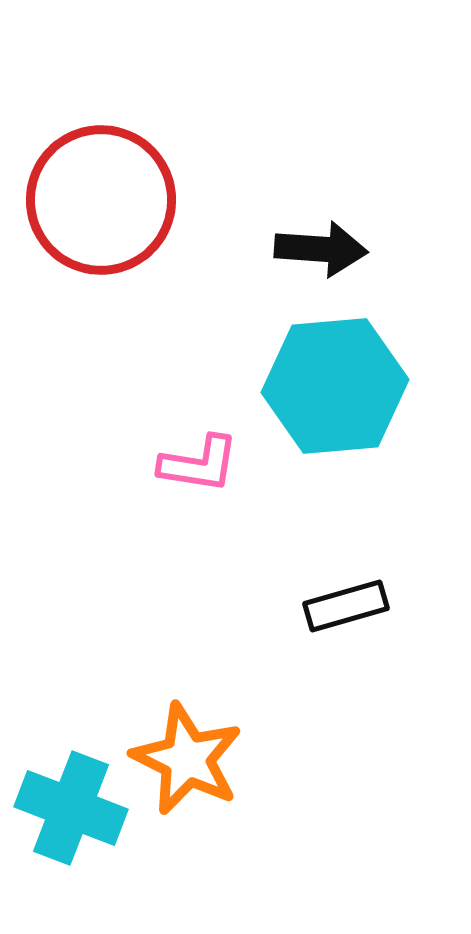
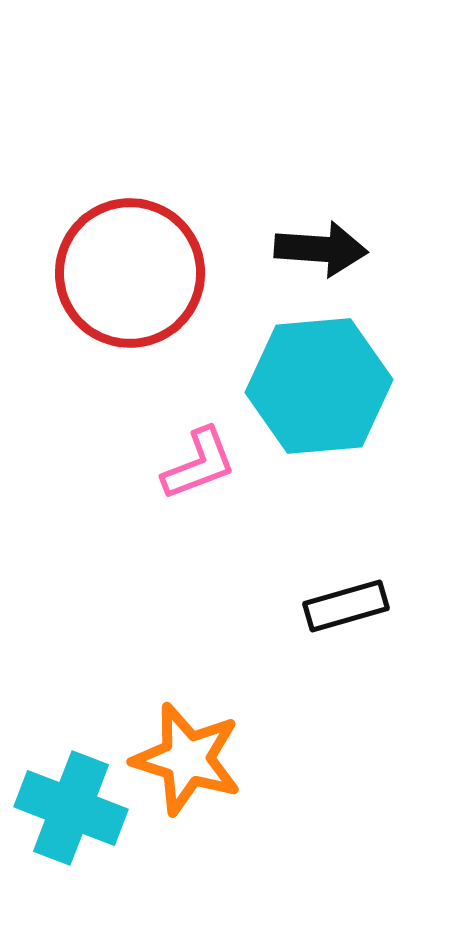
red circle: moved 29 px right, 73 px down
cyan hexagon: moved 16 px left
pink L-shape: rotated 30 degrees counterclockwise
orange star: rotated 9 degrees counterclockwise
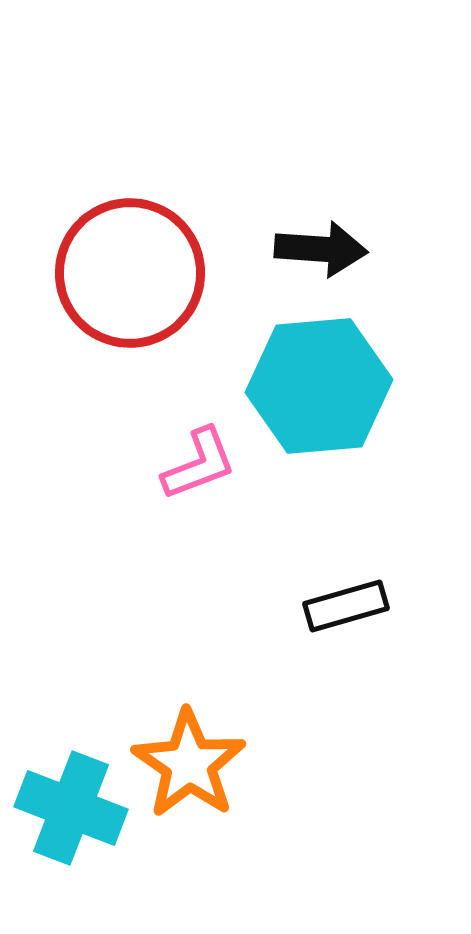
orange star: moved 2 px right, 5 px down; rotated 18 degrees clockwise
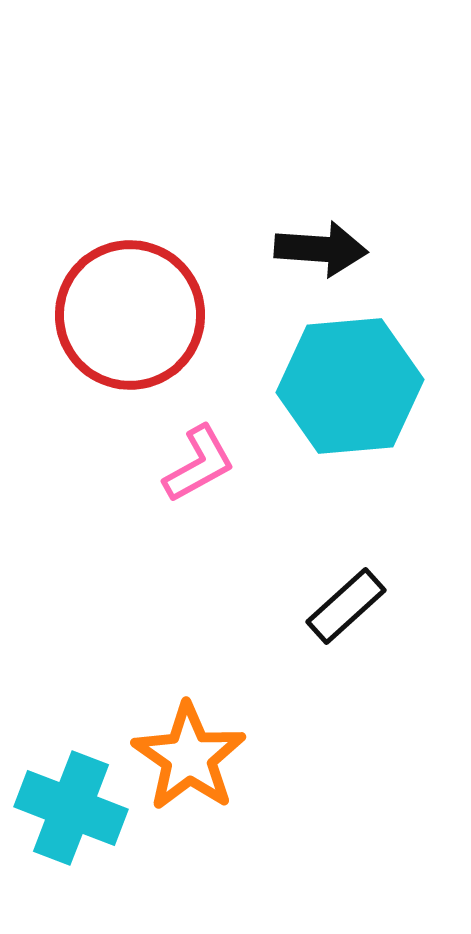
red circle: moved 42 px down
cyan hexagon: moved 31 px right
pink L-shape: rotated 8 degrees counterclockwise
black rectangle: rotated 26 degrees counterclockwise
orange star: moved 7 px up
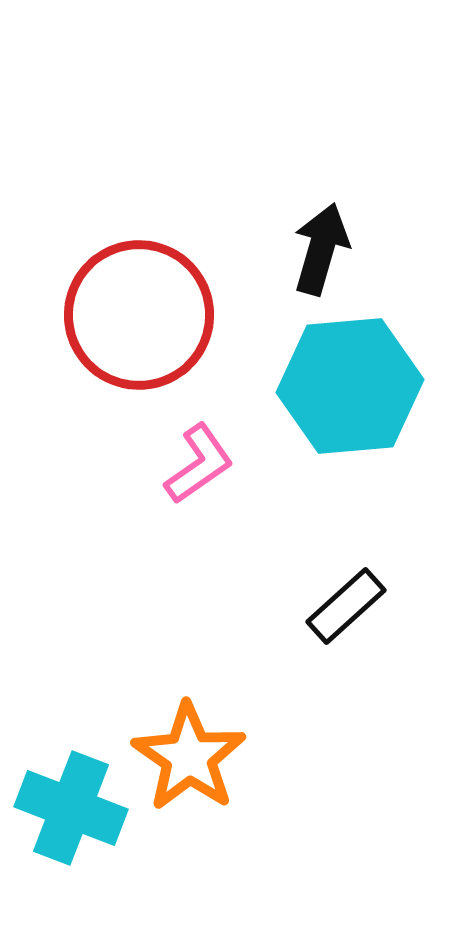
black arrow: rotated 78 degrees counterclockwise
red circle: moved 9 px right
pink L-shape: rotated 6 degrees counterclockwise
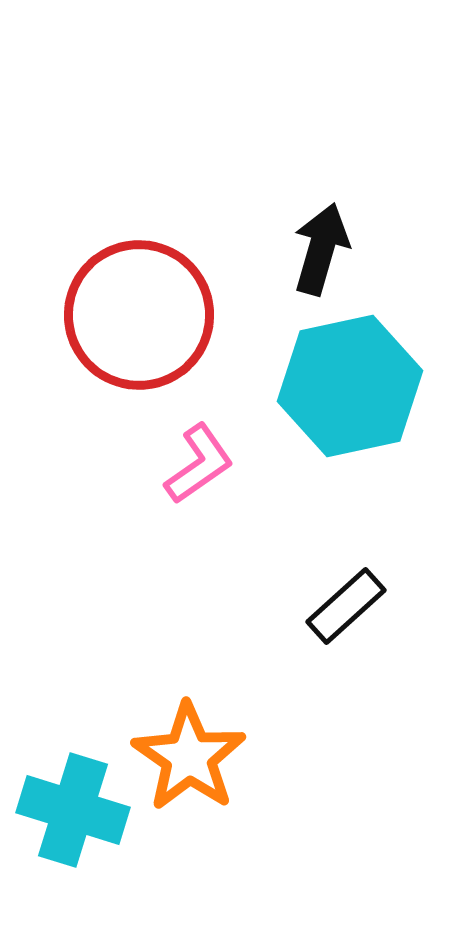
cyan hexagon: rotated 7 degrees counterclockwise
cyan cross: moved 2 px right, 2 px down; rotated 4 degrees counterclockwise
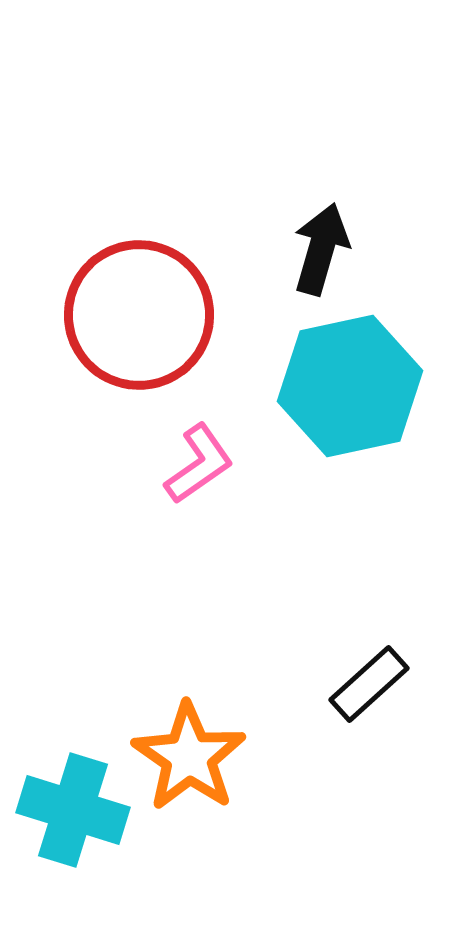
black rectangle: moved 23 px right, 78 px down
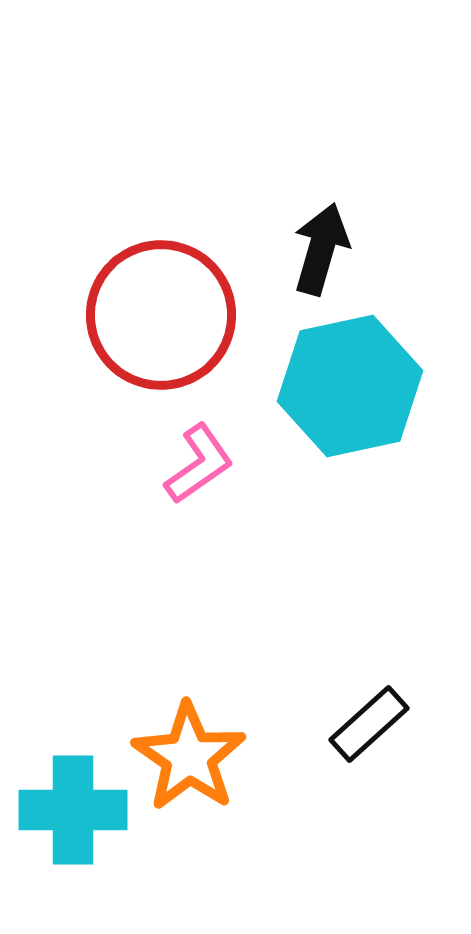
red circle: moved 22 px right
black rectangle: moved 40 px down
cyan cross: rotated 17 degrees counterclockwise
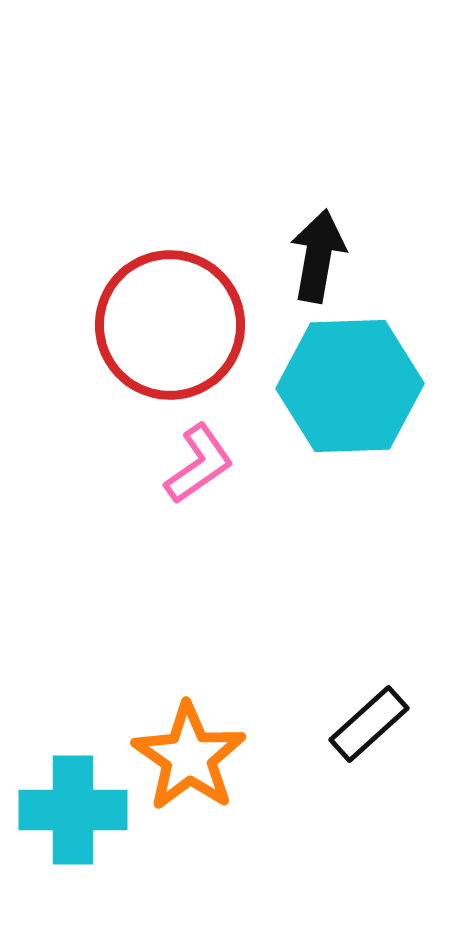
black arrow: moved 3 px left, 7 px down; rotated 6 degrees counterclockwise
red circle: moved 9 px right, 10 px down
cyan hexagon: rotated 10 degrees clockwise
